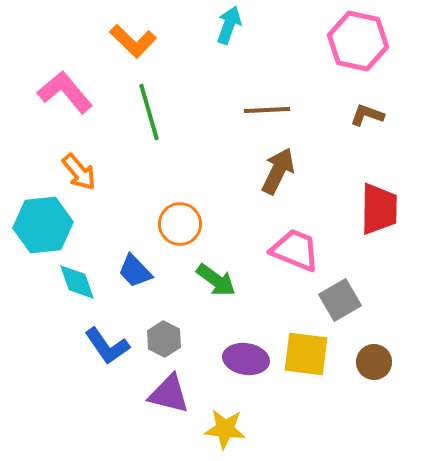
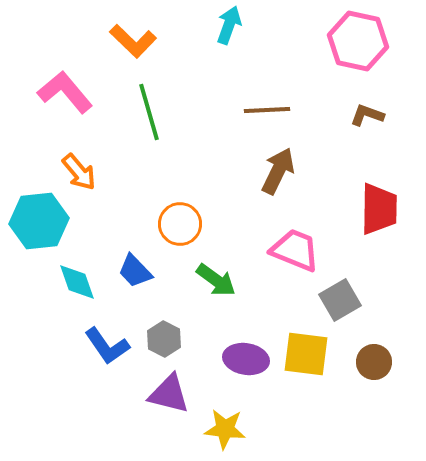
cyan hexagon: moved 4 px left, 4 px up
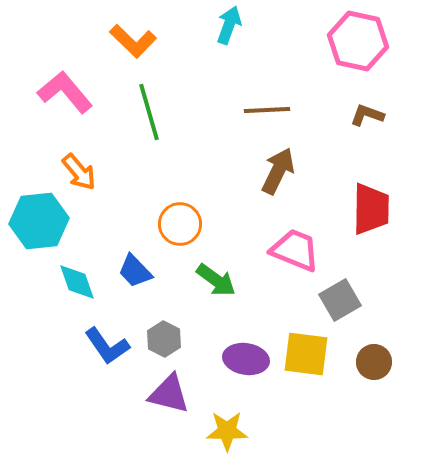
red trapezoid: moved 8 px left
yellow star: moved 2 px right, 2 px down; rotated 6 degrees counterclockwise
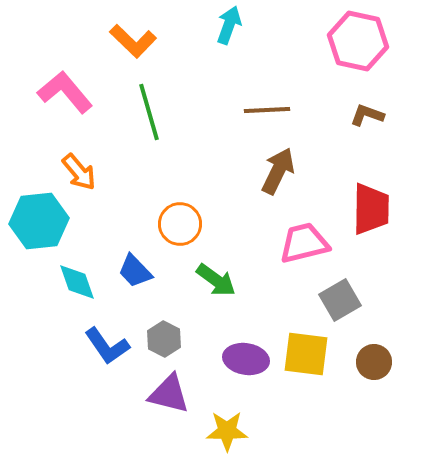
pink trapezoid: moved 9 px right, 7 px up; rotated 36 degrees counterclockwise
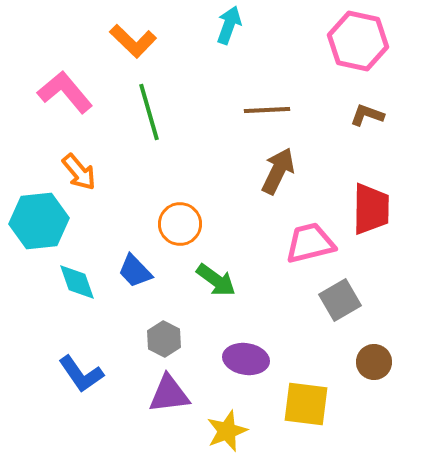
pink trapezoid: moved 6 px right
blue L-shape: moved 26 px left, 28 px down
yellow square: moved 50 px down
purple triangle: rotated 21 degrees counterclockwise
yellow star: rotated 21 degrees counterclockwise
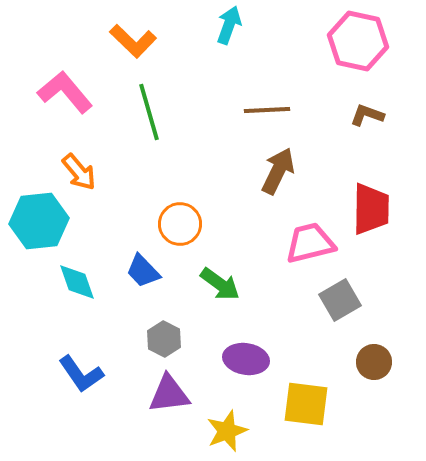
blue trapezoid: moved 8 px right
green arrow: moved 4 px right, 4 px down
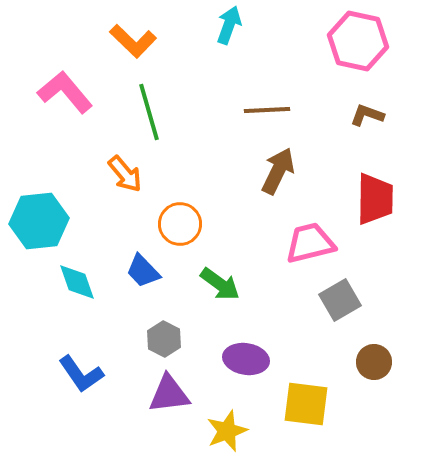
orange arrow: moved 46 px right, 2 px down
red trapezoid: moved 4 px right, 10 px up
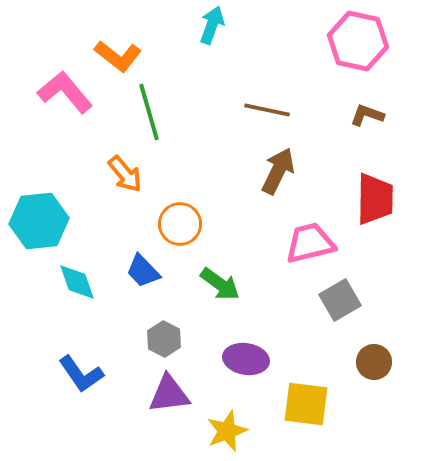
cyan arrow: moved 17 px left
orange L-shape: moved 15 px left, 15 px down; rotated 6 degrees counterclockwise
brown line: rotated 15 degrees clockwise
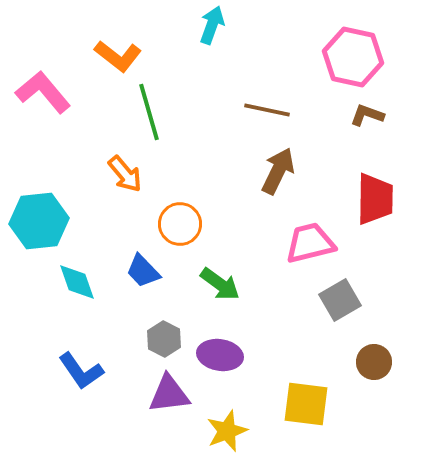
pink hexagon: moved 5 px left, 16 px down
pink L-shape: moved 22 px left
purple ellipse: moved 26 px left, 4 px up
blue L-shape: moved 3 px up
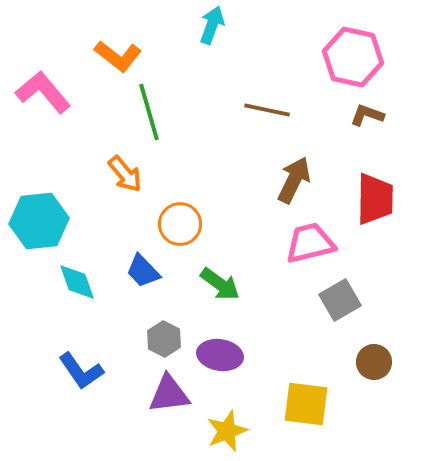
brown arrow: moved 16 px right, 9 px down
